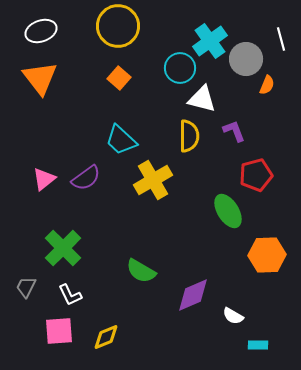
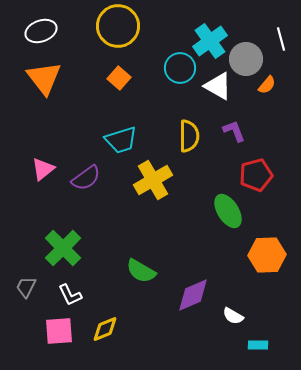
orange triangle: moved 4 px right
orange semicircle: rotated 18 degrees clockwise
white triangle: moved 16 px right, 13 px up; rotated 16 degrees clockwise
cyan trapezoid: rotated 60 degrees counterclockwise
pink triangle: moved 1 px left, 10 px up
yellow diamond: moved 1 px left, 8 px up
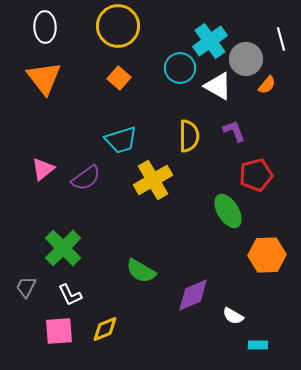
white ellipse: moved 4 px right, 4 px up; rotated 72 degrees counterclockwise
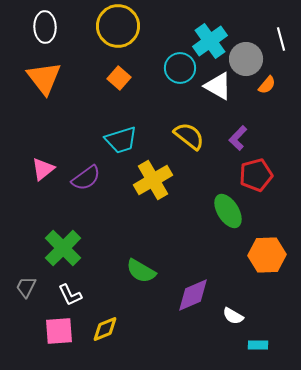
purple L-shape: moved 4 px right, 7 px down; rotated 115 degrees counterclockwise
yellow semicircle: rotated 52 degrees counterclockwise
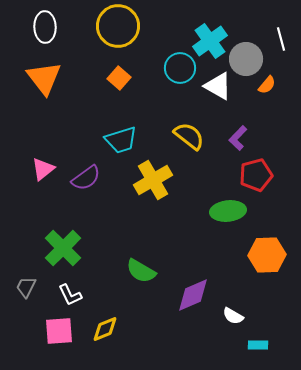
green ellipse: rotated 64 degrees counterclockwise
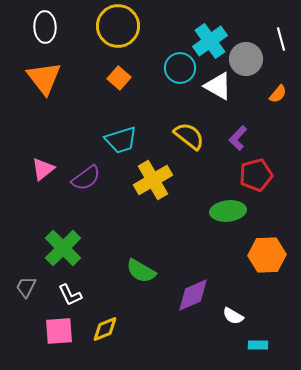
orange semicircle: moved 11 px right, 9 px down
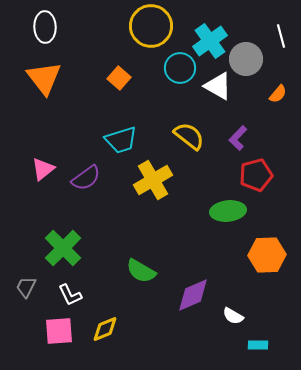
yellow circle: moved 33 px right
white line: moved 3 px up
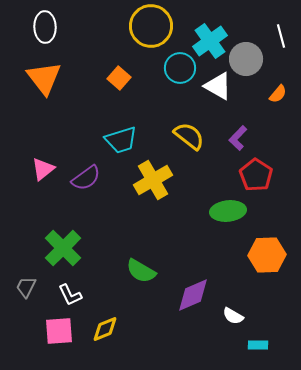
red pentagon: rotated 24 degrees counterclockwise
